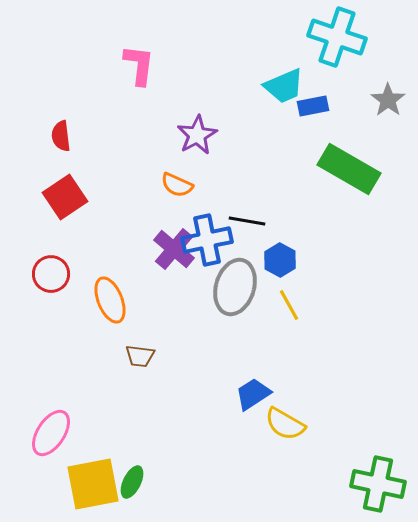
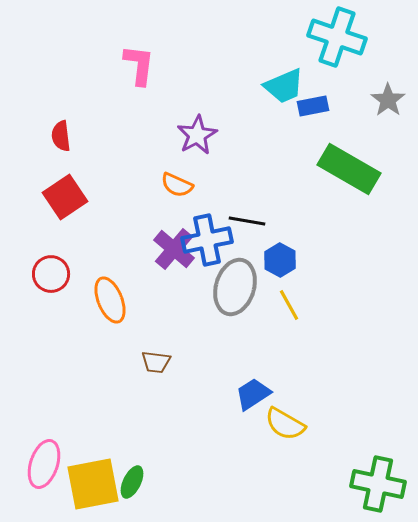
brown trapezoid: moved 16 px right, 6 px down
pink ellipse: moved 7 px left, 31 px down; rotated 15 degrees counterclockwise
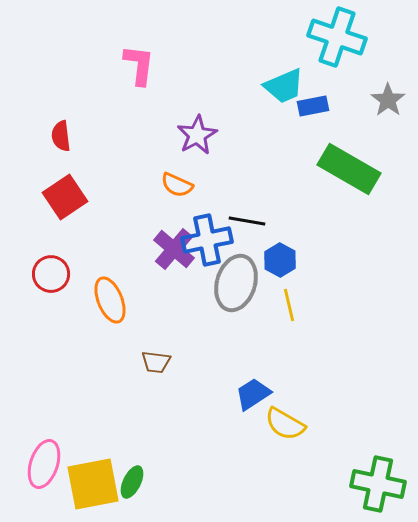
gray ellipse: moved 1 px right, 4 px up
yellow line: rotated 16 degrees clockwise
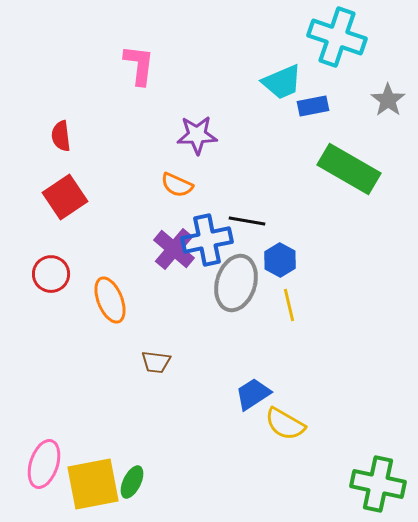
cyan trapezoid: moved 2 px left, 4 px up
purple star: rotated 27 degrees clockwise
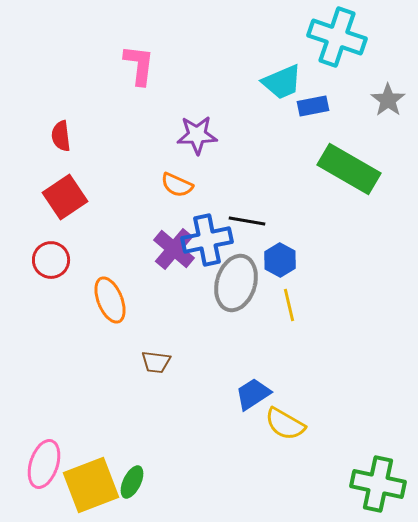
red circle: moved 14 px up
yellow square: moved 2 px left, 1 px down; rotated 10 degrees counterclockwise
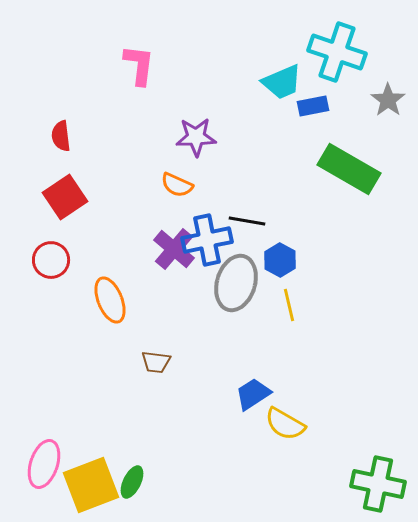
cyan cross: moved 15 px down
purple star: moved 1 px left, 2 px down
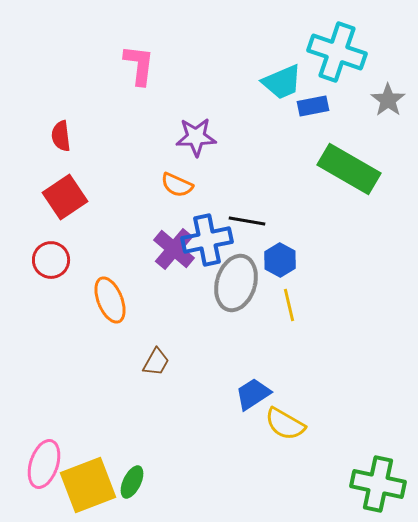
brown trapezoid: rotated 68 degrees counterclockwise
yellow square: moved 3 px left
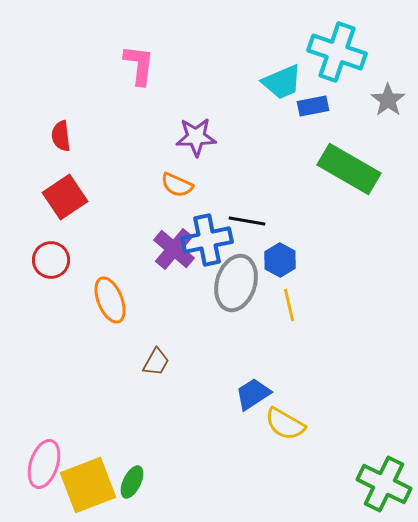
green cross: moved 6 px right; rotated 14 degrees clockwise
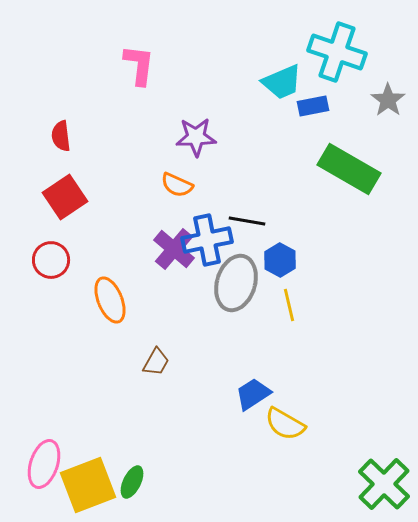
green cross: rotated 18 degrees clockwise
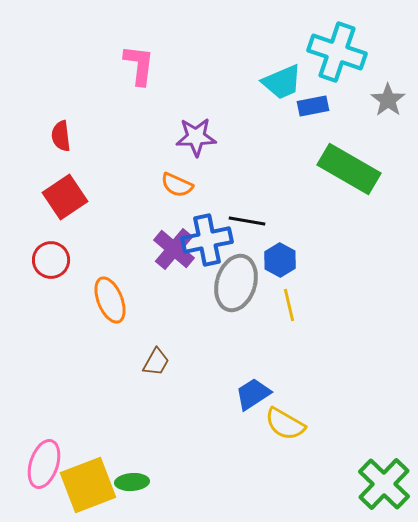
green ellipse: rotated 60 degrees clockwise
